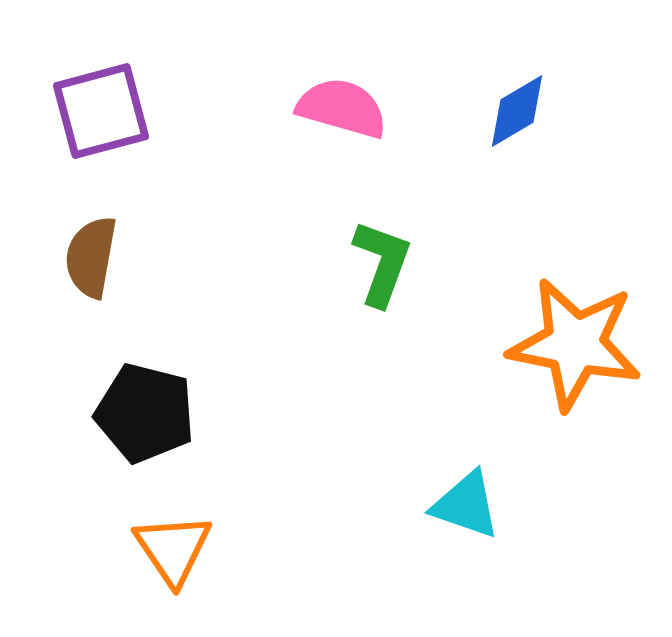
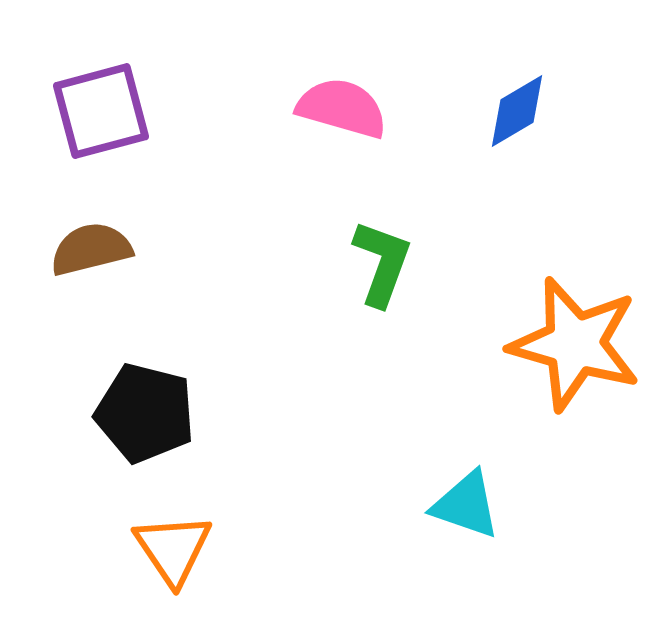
brown semicircle: moved 8 px up; rotated 66 degrees clockwise
orange star: rotated 5 degrees clockwise
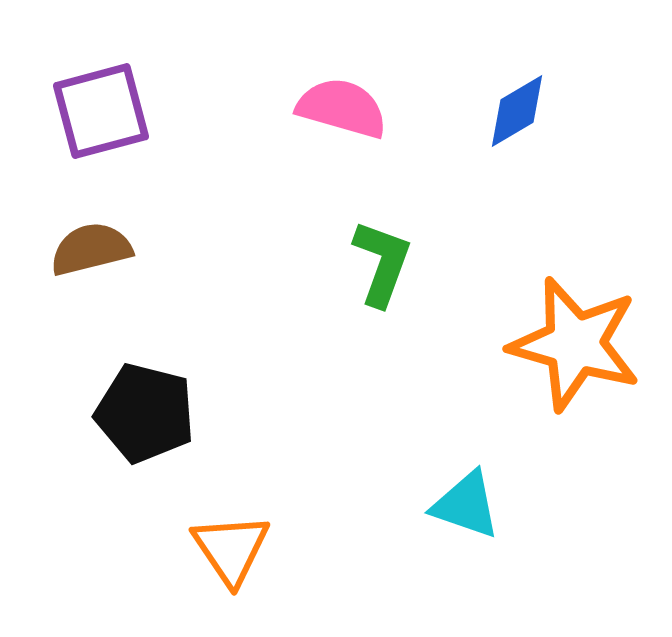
orange triangle: moved 58 px right
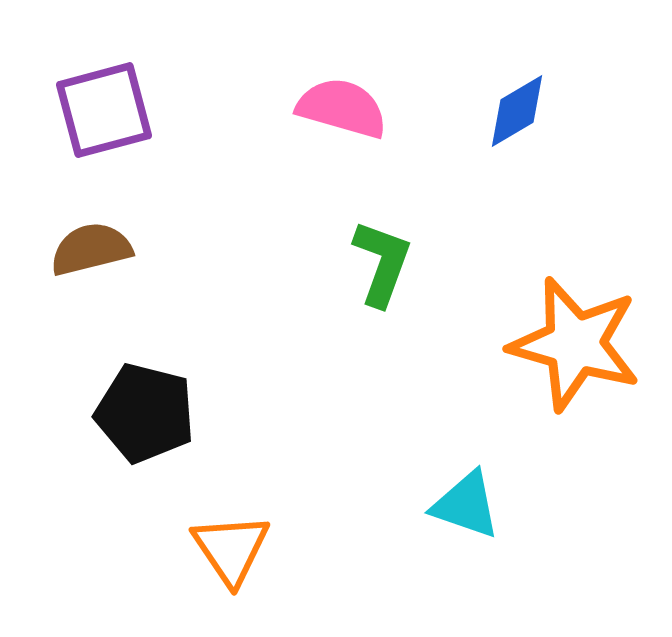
purple square: moved 3 px right, 1 px up
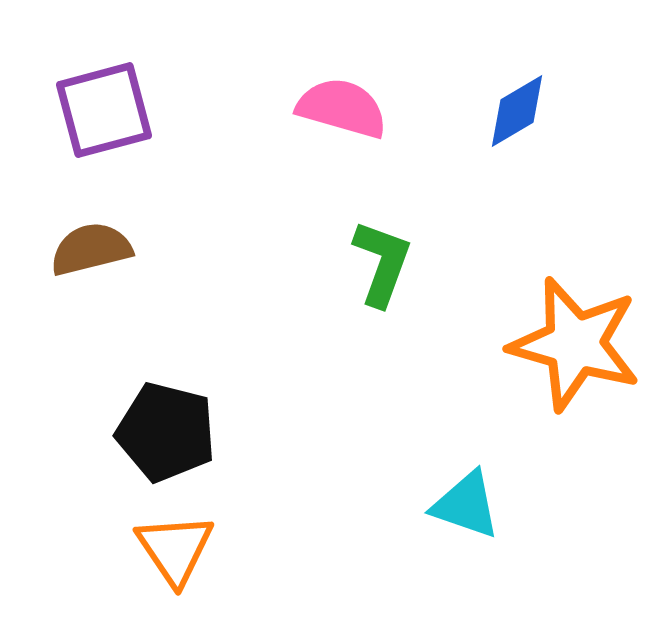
black pentagon: moved 21 px right, 19 px down
orange triangle: moved 56 px left
